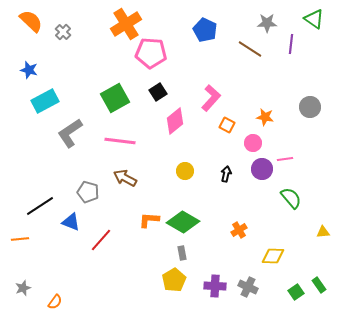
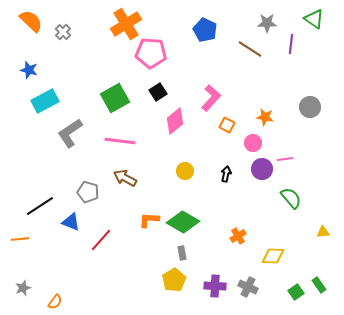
orange cross at (239, 230): moved 1 px left, 6 px down
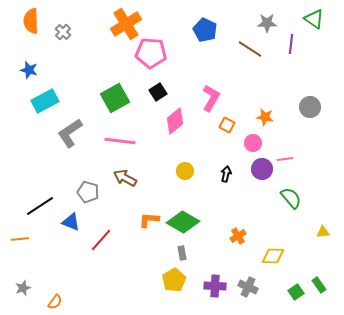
orange semicircle at (31, 21): rotated 135 degrees counterclockwise
pink L-shape at (211, 98): rotated 12 degrees counterclockwise
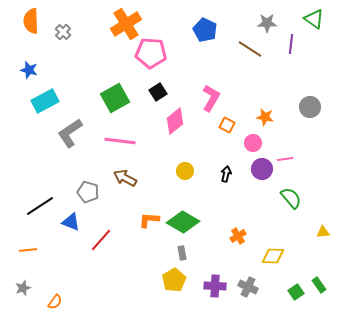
orange line at (20, 239): moved 8 px right, 11 px down
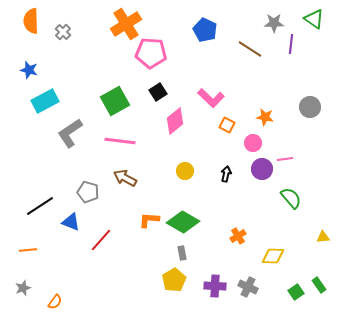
gray star at (267, 23): moved 7 px right
green square at (115, 98): moved 3 px down
pink L-shape at (211, 98): rotated 104 degrees clockwise
yellow triangle at (323, 232): moved 5 px down
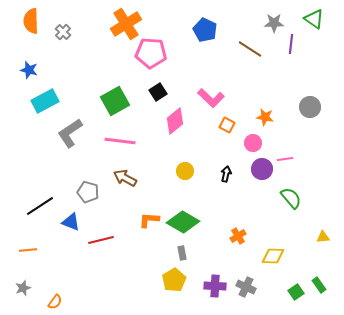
red line at (101, 240): rotated 35 degrees clockwise
gray cross at (248, 287): moved 2 px left
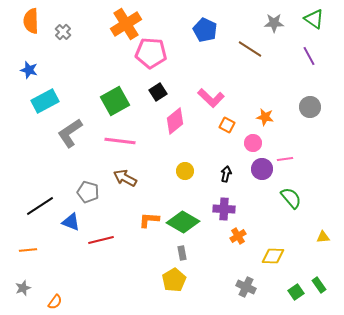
purple line at (291, 44): moved 18 px right, 12 px down; rotated 36 degrees counterclockwise
purple cross at (215, 286): moved 9 px right, 77 px up
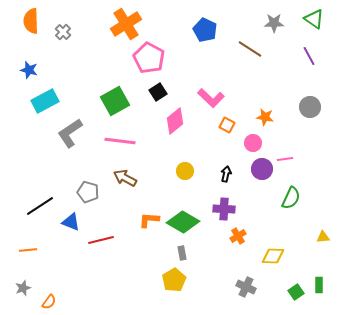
pink pentagon at (151, 53): moved 2 px left, 5 px down; rotated 24 degrees clockwise
green semicircle at (291, 198): rotated 65 degrees clockwise
green rectangle at (319, 285): rotated 35 degrees clockwise
orange semicircle at (55, 302): moved 6 px left
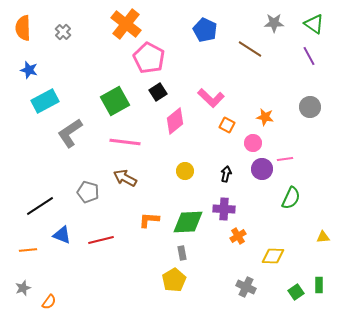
green triangle at (314, 19): moved 5 px down
orange semicircle at (31, 21): moved 8 px left, 7 px down
orange cross at (126, 24): rotated 20 degrees counterclockwise
pink line at (120, 141): moved 5 px right, 1 px down
blue triangle at (71, 222): moved 9 px left, 13 px down
green diamond at (183, 222): moved 5 px right; rotated 32 degrees counterclockwise
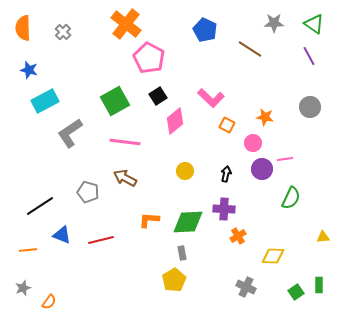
black square at (158, 92): moved 4 px down
